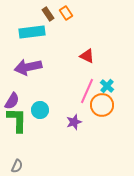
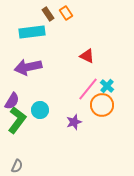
pink line: moved 1 px right, 2 px up; rotated 15 degrees clockwise
green L-shape: rotated 36 degrees clockwise
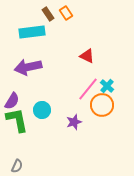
cyan circle: moved 2 px right
green L-shape: rotated 48 degrees counterclockwise
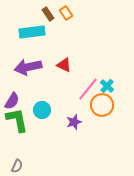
red triangle: moved 23 px left, 9 px down
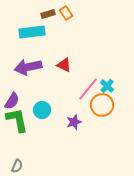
brown rectangle: rotated 72 degrees counterclockwise
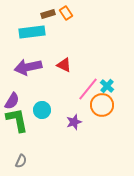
gray semicircle: moved 4 px right, 5 px up
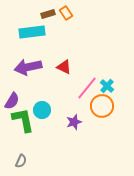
red triangle: moved 2 px down
pink line: moved 1 px left, 1 px up
orange circle: moved 1 px down
green L-shape: moved 6 px right
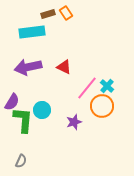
purple semicircle: moved 1 px down
green L-shape: rotated 16 degrees clockwise
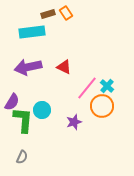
gray semicircle: moved 1 px right, 4 px up
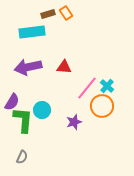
red triangle: rotated 21 degrees counterclockwise
